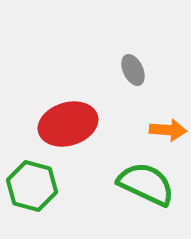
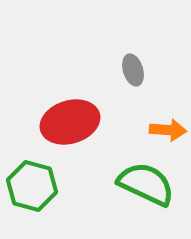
gray ellipse: rotated 8 degrees clockwise
red ellipse: moved 2 px right, 2 px up
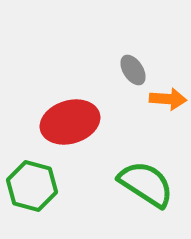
gray ellipse: rotated 16 degrees counterclockwise
orange arrow: moved 31 px up
green semicircle: rotated 8 degrees clockwise
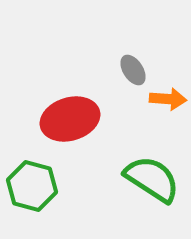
red ellipse: moved 3 px up
green semicircle: moved 6 px right, 5 px up
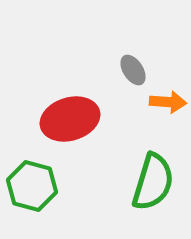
orange arrow: moved 3 px down
green semicircle: moved 1 px right, 3 px down; rotated 74 degrees clockwise
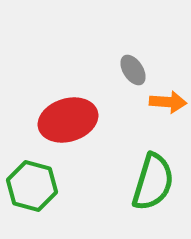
red ellipse: moved 2 px left, 1 px down
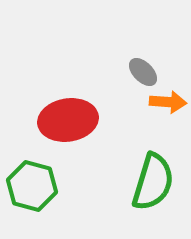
gray ellipse: moved 10 px right, 2 px down; rotated 12 degrees counterclockwise
red ellipse: rotated 8 degrees clockwise
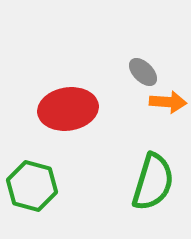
red ellipse: moved 11 px up
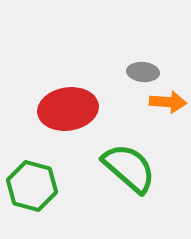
gray ellipse: rotated 40 degrees counterclockwise
green semicircle: moved 24 px left, 14 px up; rotated 66 degrees counterclockwise
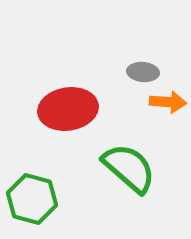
green hexagon: moved 13 px down
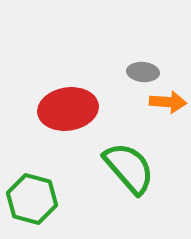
green semicircle: rotated 8 degrees clockwise
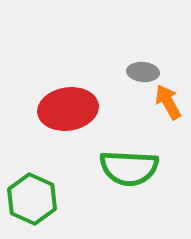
orange arrow: rotated 123 degrees counterclockwise
green semicircle: rotated 134 degrees clockwise
green hexagon: rotated 9 degrees clockwise
